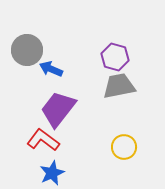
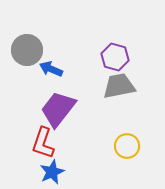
red L-shape: moved 3 px down; rotated 108 degrees counterclockwise
yellow circle: moved 3 px right, 1 px up
blue star: moved 1 px up
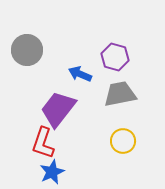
blue arrow: moved 29 px right, 5 px down
gray trapezoid: moved 1 px right, 8 px down
yellow circle: moved 4 px left, 5 px up
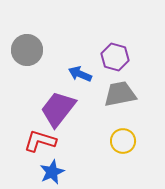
red L-shape: moved 3 px left, 2 px up; rotated 88 degrees clockwise
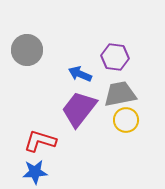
purple hexagon: rotated 8 degrees counterclockwise
purple trapezoid: moved 21 px right
yellow circle: moved 3 px right, 21 px up
blue star: moved 17 px left; rotated 20 degrees clockwise
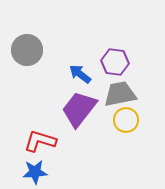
purple hexagon: moved 5 px down
blue arrow: rotated 15 degrees clockwise
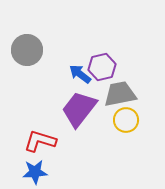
purple hexagon: moved 13 px left, 5 px down; rotated 20 degrees counterclockwise
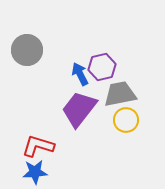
blue arrow: rotated 25 degrees clockwise
red L-shape: moved 2 px left, 5 px down
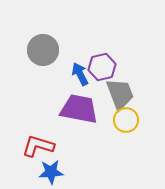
gray circle: moved 16 px right
gray trapezoid: rotated 80 degrees clockwise
purple trapezoid: rotated 63 degrees clockwise
blue star: moved 16 px right
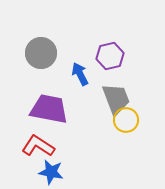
gray circle: moved 2 px left, 3 px down
purple hexagon: moved 8 px right, 11 px up
gray trapezoid: moved 4 px left, 5 px down
purple trapezoid: moved 30 px left
red L-shape: rotated 16 degrees clockwise
blue star: rotated 15 degrees clockwise
